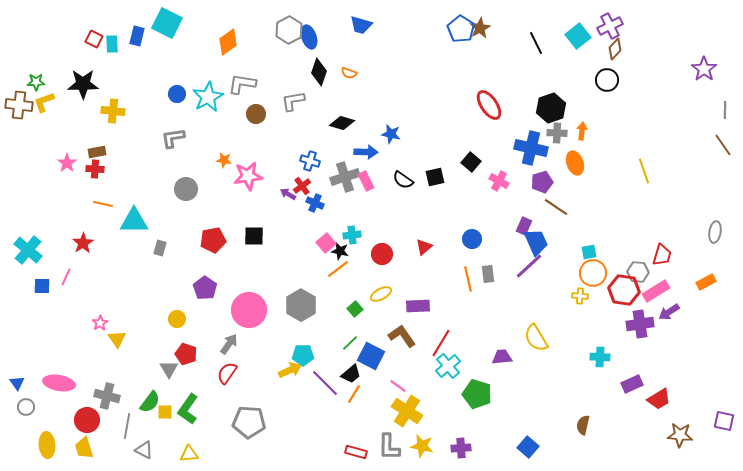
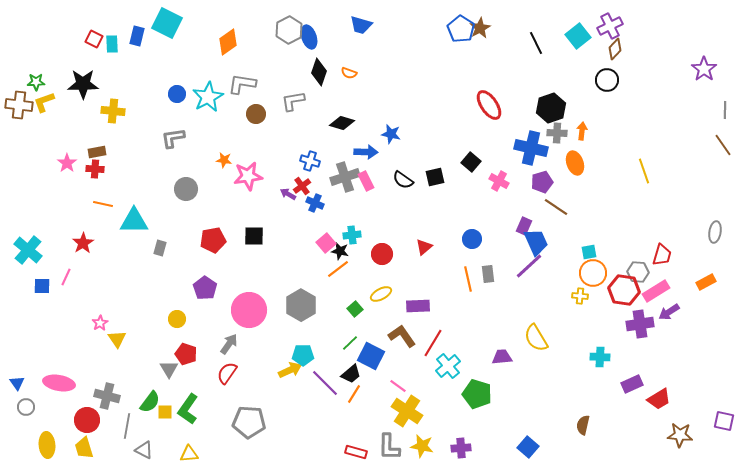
red line at (441, 343): moved 8 px left
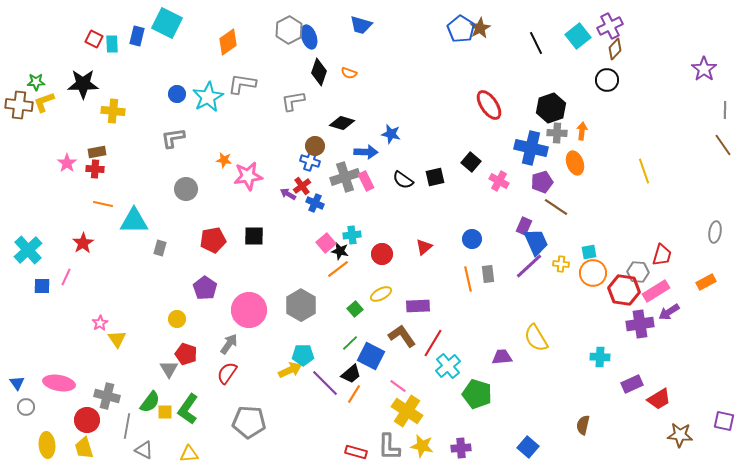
brown circle at (256, 114): moved 59 px right, 32 px down
cyan cross at (28, 250): rotated 8 degrees clockwise
yellow cross at (580, 296): moved 19 px left, 32 px up
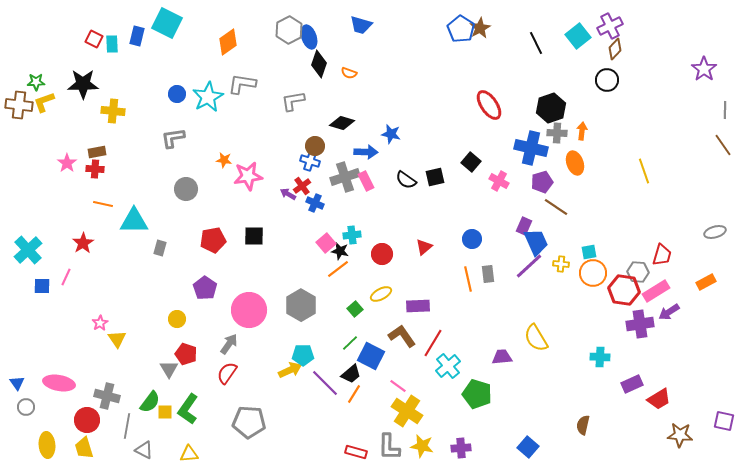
black diamond at (319, 72): moved 8 px up
black semicircle at (403, 180): moved 3 px right
gray ellipse at (715, 232): rotated 65 degrees clockwise
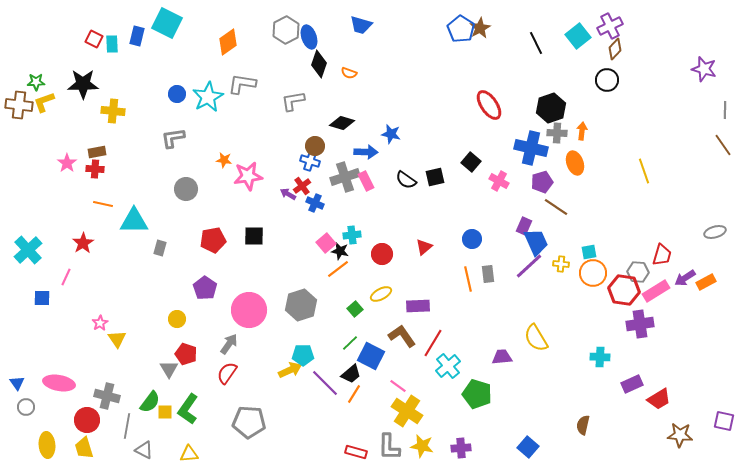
gray hexagon at (289, 30): moved 3 px left
purple star at (704, 69): rotated 20 degrees counterclockwise
blue square at (42, 286): moved 12 px down
gray hexagon at (301, 305): rotated 12 degrees clockwise
purple arrow at (669, 312): moved 16 px right, 34 px up
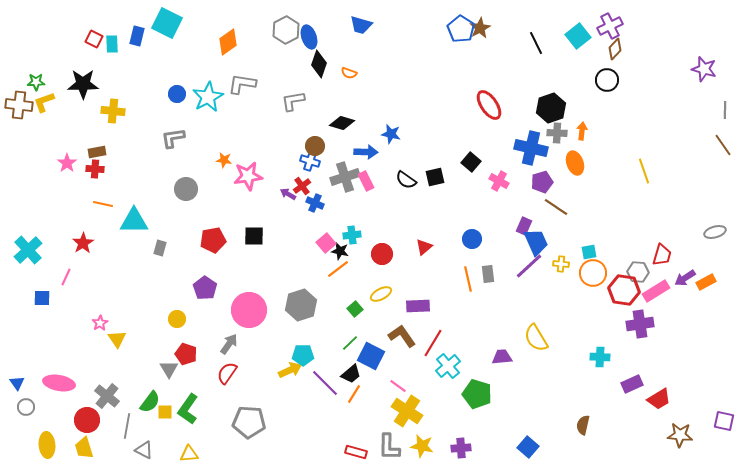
gray cross at (107, 396): rotated 25 degrees clockwise
